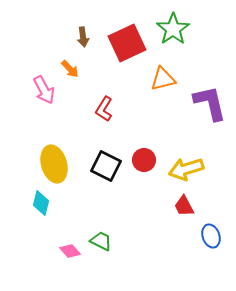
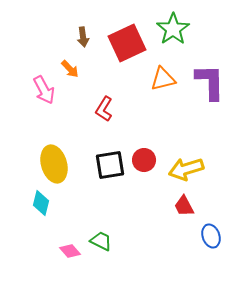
purple L-shape: moved 21 px up; rotated 12 degrees clockwise
black square: moved 4 px right, 1 px up; rotated 36 degrees counterclockwise
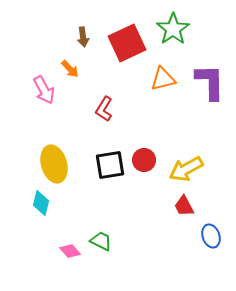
yellow arrow: rotated 12 degrees counterclockwise
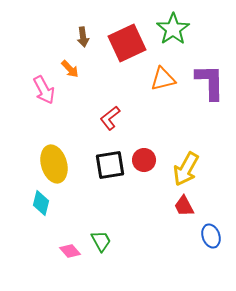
red L-shape: moved 6 px right, 9 px down; rotated 20 degrees clockwise
yellow arrow: rotated 32 degrees counterclockwise
green trapezoid: rotated 35 degrees clockwise
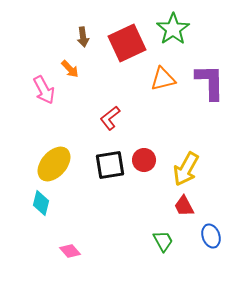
yellow ellipse: rotated 57 degrees clockwise
green trapezoid: moved 62 px right
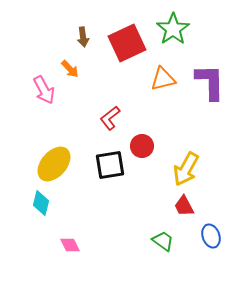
red circle: moved 2 px left, 14 px up
green trapezoid: rotated 25 degrees counterclockwise
pink diamond: moved 6 px up; rotated 15 degrees clockwise
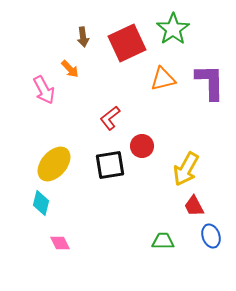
red trapezoid: moved 10 px right
green trapezoid: rotated 35 degrees counterclockwise
pink diamond: moved 10 px left, 2 px up
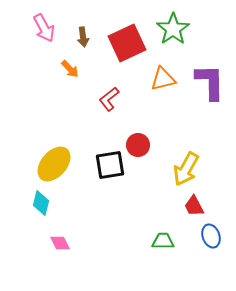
pink arrow: moved 62 px up
red L-shape: moved 1 px left, 19 px up
red circle: moved 4 px left, 1 px up
